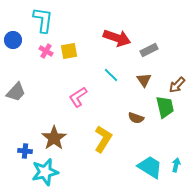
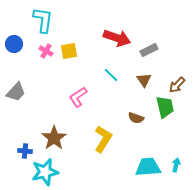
blue circle: moved 1 px right, 4 px down
cyan trapezoid: moved 2 px left; rotated 36 degrees counterclockwise
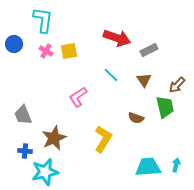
gray trapezoid: moved 7 px right, 23 px down; rotated 115 degrees clockwise
brown star: rotated 10 degrees clockwise
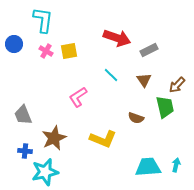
yellow L-shape: rotated 80 degrees clockwise
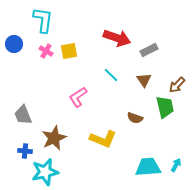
brown semicircle: moved 1 px left
cyan arrow: rotated 16 degrees clockwise
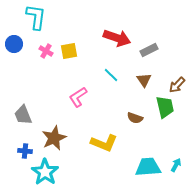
cyan L-shape: moved 7 px left, 3 px up
yellow L-shape: moved 1 px right, 4 px down
cyan star: rotated 24 degrees counterclockwise
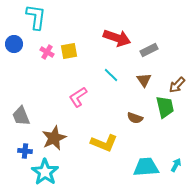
pink cross: moved 1 px right, 1 px down
gray trapezoid: moved 2 px left, 1 px down
cyan trapezoid: moved 2 px left
